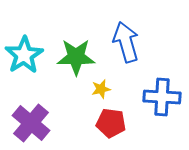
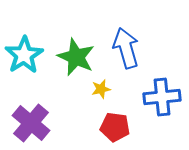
blue arrow: moved 6 px down
green star: rotated 24 degrees clockwise
blue cross: rotated 9 degrees counterclockwise
red pentagon: moved 4 px right, 4 px down
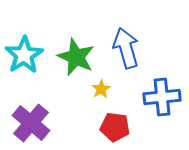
yellow star: rotated 18 degrees counterclockwise
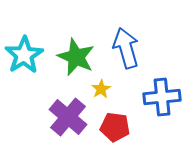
purple cross: moved 37 px right, 6 px up
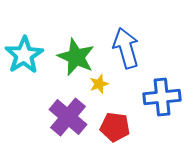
yellow star: moved 2 px left, 5 px up; rotated 12 degrees clockwise
